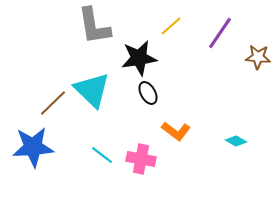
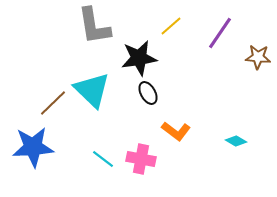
cyan line: moved 1 px right, 4 px down
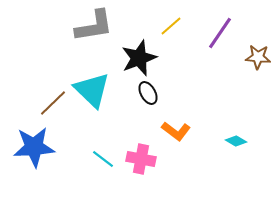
gray L-shape: rotated 90 degrees counterclockwise
black star: rotated 12 degrees counterclockwise
blue star: moved 1 px right
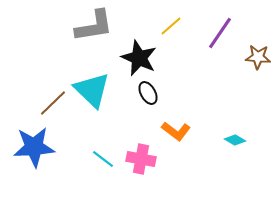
black star: rotated 27 degrees counterclockwise
cyan diamond: moved 1 px left, 1 px up
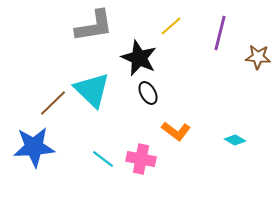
purple line: rotated 20 degrees counterclockwise
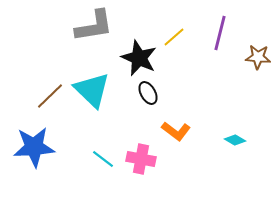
yellow line: moved 3 px right, 11 px down
brown line: moved 3 px left, 7 px up
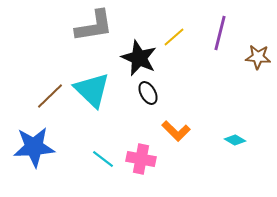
orange L-shape: rotated 8 degrees clockwise
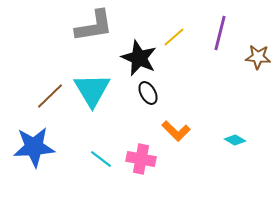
cyan triangle: rotated 15 degrees clockwise
cyan line: moved 2 px left
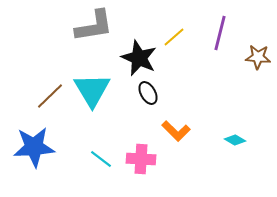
pink cross: rotated 8 degrees counterclockwise
